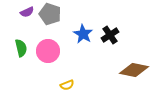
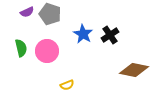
pink circle: moved 1 px left
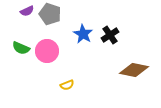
purple semicircle: moved 1 px up
green semicircle: rotated 126 degrees clockwise
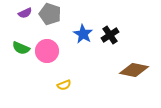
purple semicircle: moved 2 px left, 2 px down
yellow semicircle: moved 3 px left
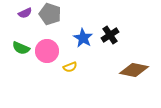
blue star: moved 4 px down
yellow semicircle: moved 6 px right, 18 px up
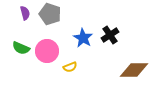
purple semicircle: rotated 80 degrees counterclockwise
brown diamond: rotated 12 degrees counterclockwise
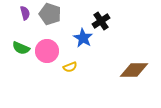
black cross: moved 9 px left, 14 px up
